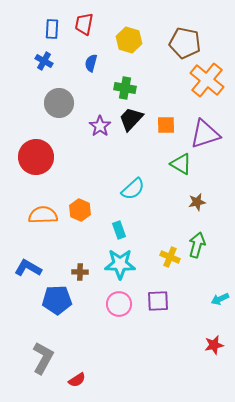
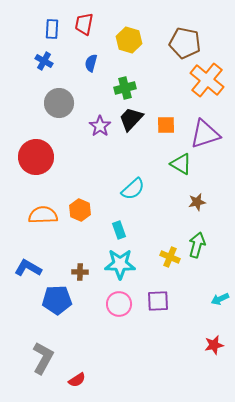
green cross: rotated 25 degrees counterclockwise
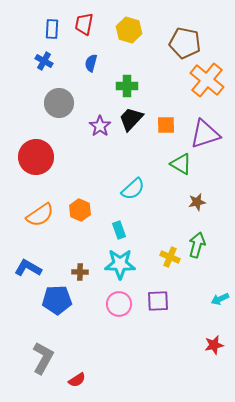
yellow hexagon: moved 10 px up
green cross: moved 2 px right, 2 px up; rotated 15 degrees clockwise
orange semicircle: moved 3 px left; rotated 148 degrees clockwise
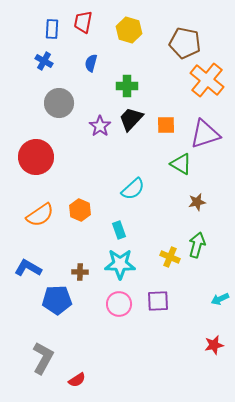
red trapezoid: moved 1 px left, 2 px up
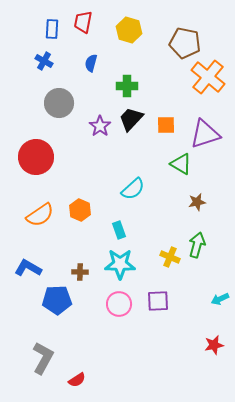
orange cross: moved 1 px right, 3 px up
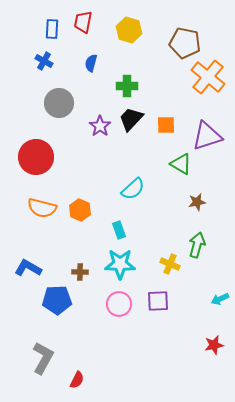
purple triangle: moved 2 px right, 2 px down
orange semicircle: moved 2 px right, 7 px up; rotated 48 degrees clockwise
yellow cross: moved 7 px down
red semicircle: rotated 30 degrees counterclockwise
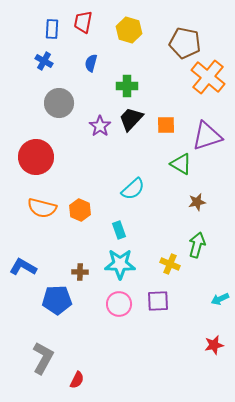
blue L-shape: moved 5 px left, 1 px up
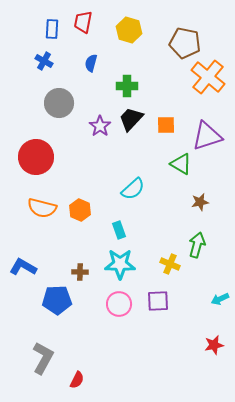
brown star: moved 3 px right
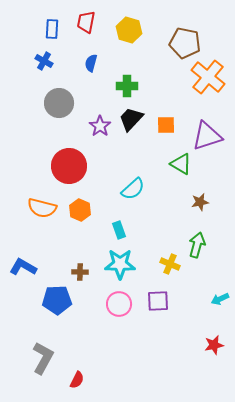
red trapezoid: moved 3 px right
red circle: moved 33 px right, 9 px down
